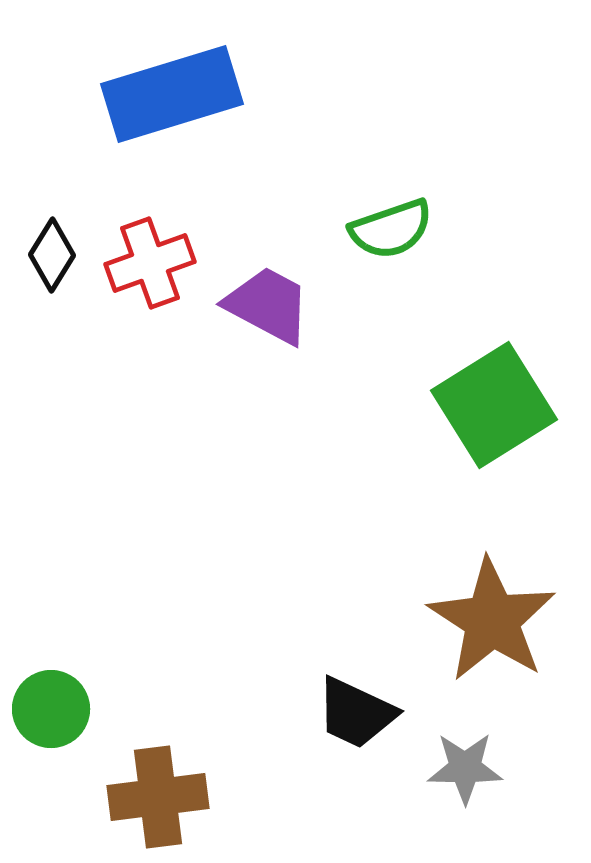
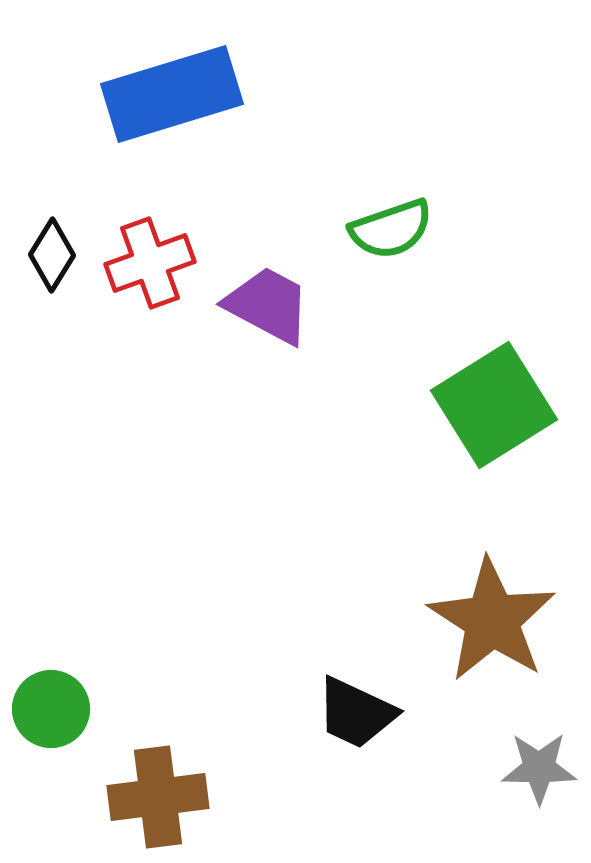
gray star: moved 74 px right
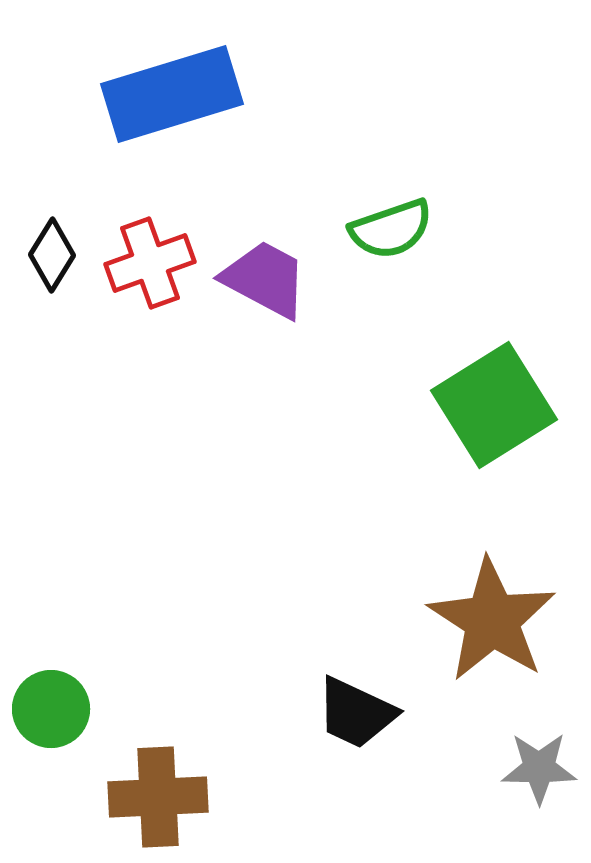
purple trapezoid: moved 3 px left, 26 px up
brown cross: rotated 4 degrees clockwise
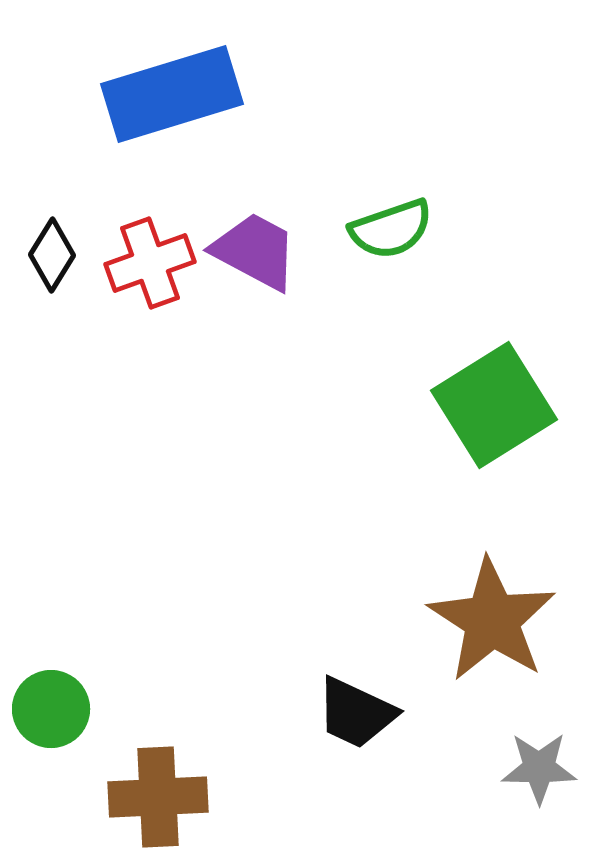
purple trapezoid: moved 10 px left, 28 px up
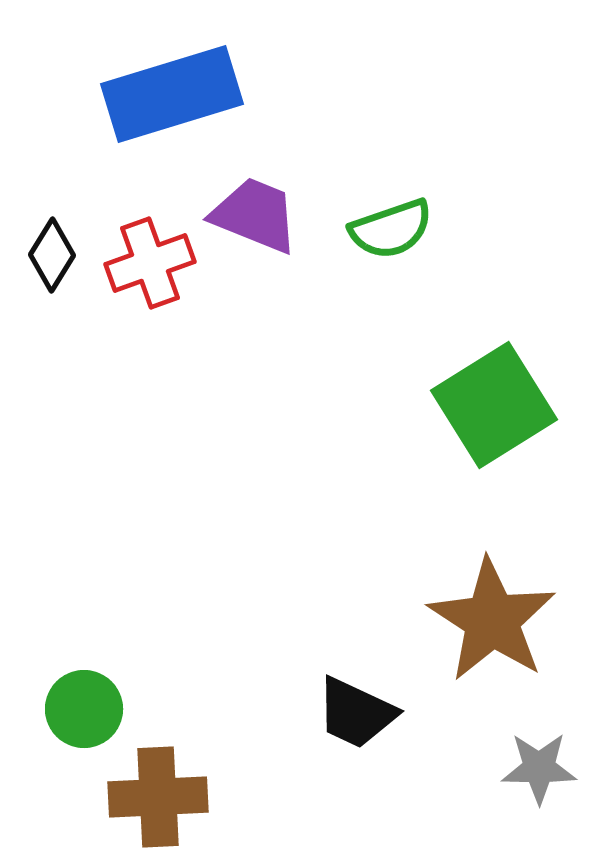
purple trapezoid: moved 36 px up; rotated 6 degrees counterclockwise
green circle: moved 33 px right
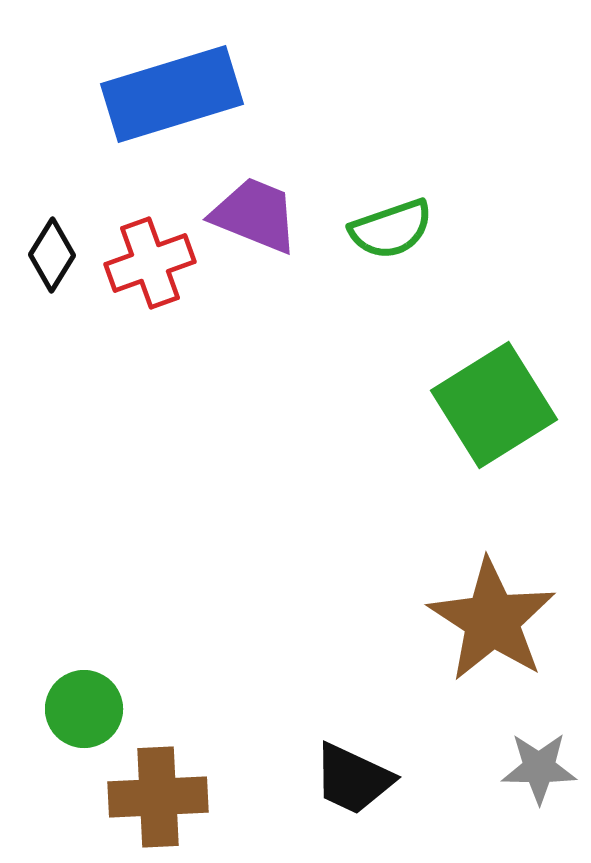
black trapezoid: moved 3 px left, 66 px down
